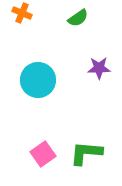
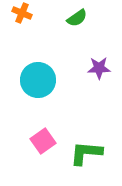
green semicircle: moved 1 px left
pink square: moved 13 px up
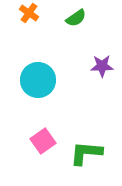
orange cross: moved 7 px right; rotated 12 degrees clockwise
green semicircle: moved 1 px left
purple star: moved 3 px right, 2 px up
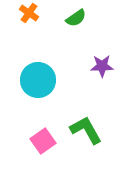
green L-shape: moved 23 px up; rotated 56 degrees clockwise
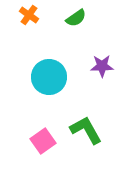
orange cross: moved 2 px down
cyan circle: moved 11 px right, 3 px up
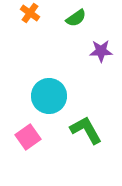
orange cross: moved 1 px right, 2 px up
purple star: moved 1 px left, 15 px up
cyan circle: moved 19 px down
pink square: moved 15 px left, 4 px up
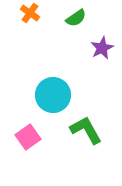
purple star: moved 1 px right, 3 px up; rotated 25 degrees counterclockwise
cyan circle: moved 4 px right, 1 px up
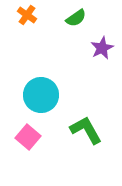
orange cross: moved 3 px left, 2 px down
cyan circle: moved 12 px left
pink square: rotated 15 degrees counterclockwise
